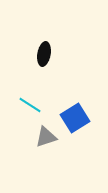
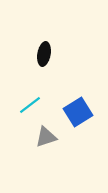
cyan line: rotated 70 degrees counterclockwise
blue square: moved 3 px right, 6 px up
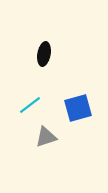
blue square: moved 4 px up; rotated 16 degrees clockwise
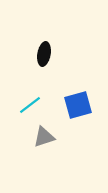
blue square: moved 3 px up
gray triangle: moved 2 px left
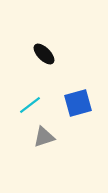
black ellipse: rotated 55 degrees counterclockwise
blue square: moved 2 px up
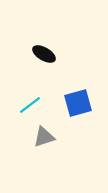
black ellipse: rotated 15 degrees counterclockwise
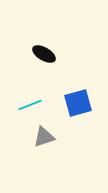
cyan line: rotated 15 degrees clockwise
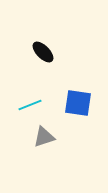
black ellipse: moved 1 px left, 2 px up; rotated 15 degrees clockwise
blue square: rotated 24 degrees clockwise
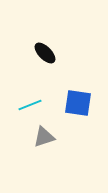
black ellipse: moved 2 px right, 1 px down
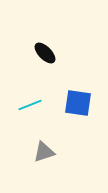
gray triangle: moved 15 px down
